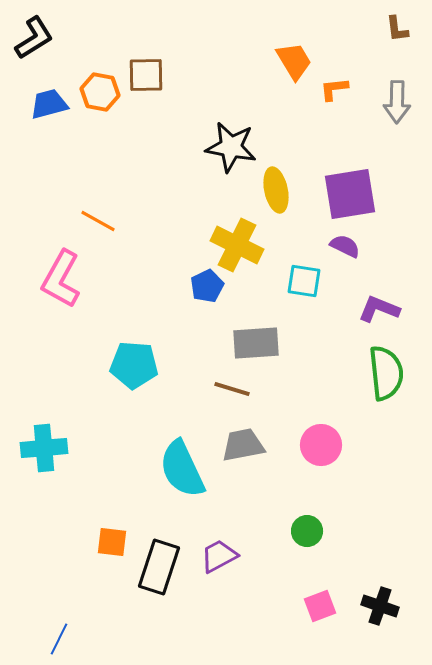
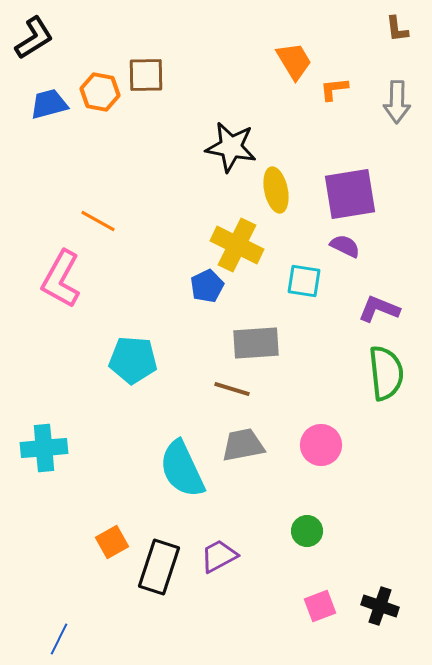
cyan pentagon: moved 1 px left, 5 px up
orange square: rotated 36 degrees counterclockwise
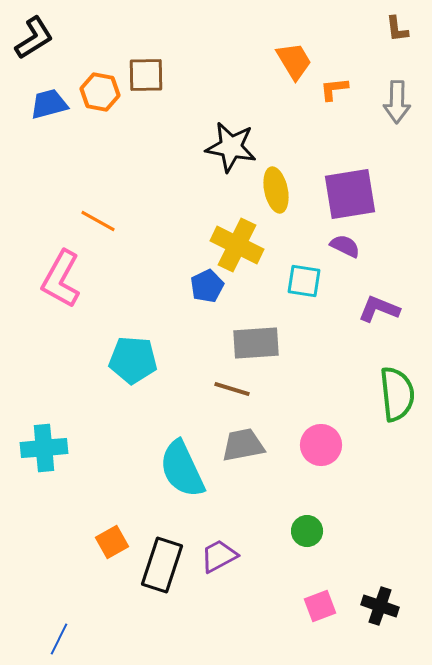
green semicircle: moved 11 px right, 21 px down
black rectangle: moved 3 px right, 2 px up
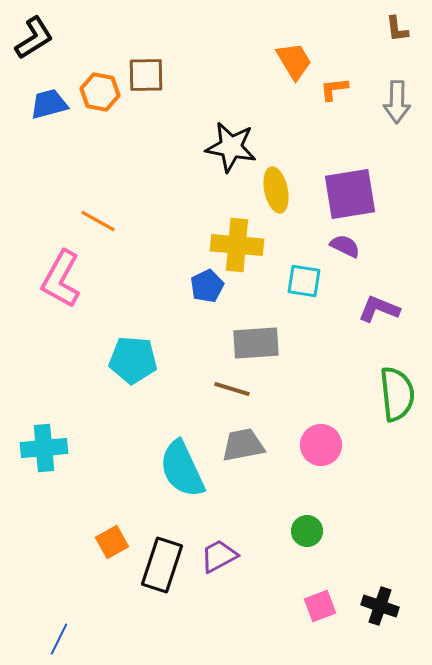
yellow cross: rotated 21 degrees counterclockwise
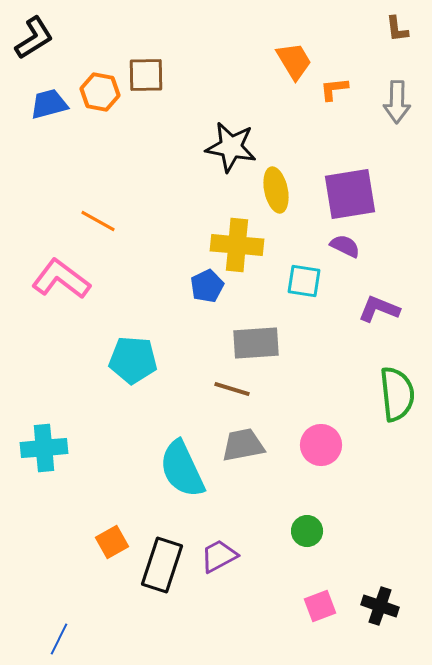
pink L-shape: rotated 98 degrees clockwise
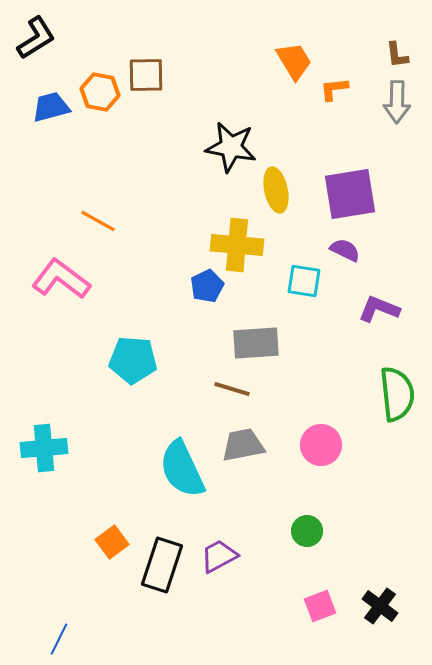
brown L-shape: moved 26 px down
black L-shape: moved 2 px right
blue trapezoid: moved 2 px right, 3 px down
purple semicircle: moved 4 px down
orange square: rotated 8 degrees counterclockwise
black cross: rotated 18 degrees clockwise
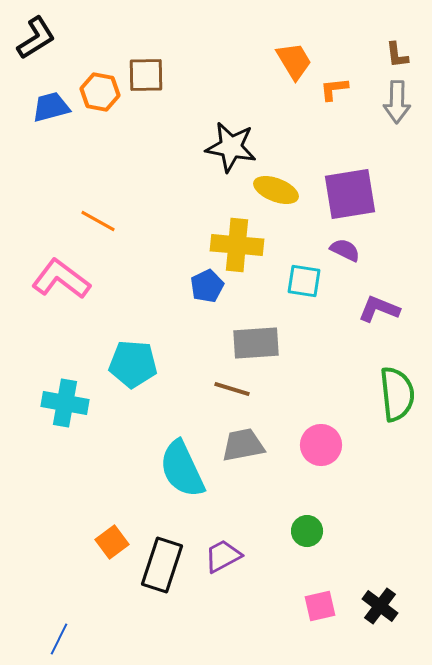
yellow ellipse: rotated 57 degrees counterclockwise
cyan pentagon: moved 4 px down
cyan cross: moved 21 px right, 45 px up; rotated 15 degrees clockwise
purple trapezoid: moved 4 px right
pink square: rotated 8 degrees clockwise
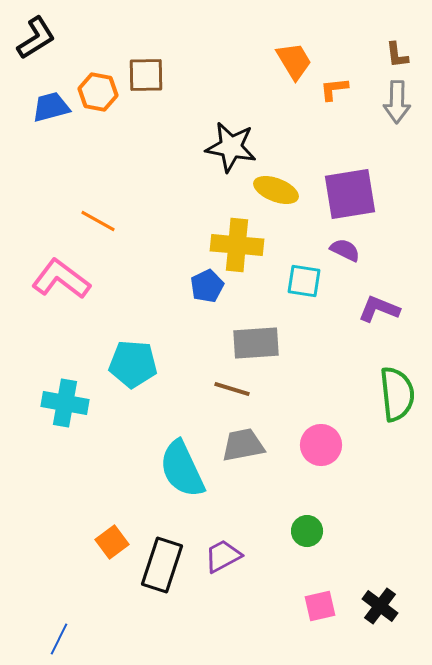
orange hexagon: moved 2 px left
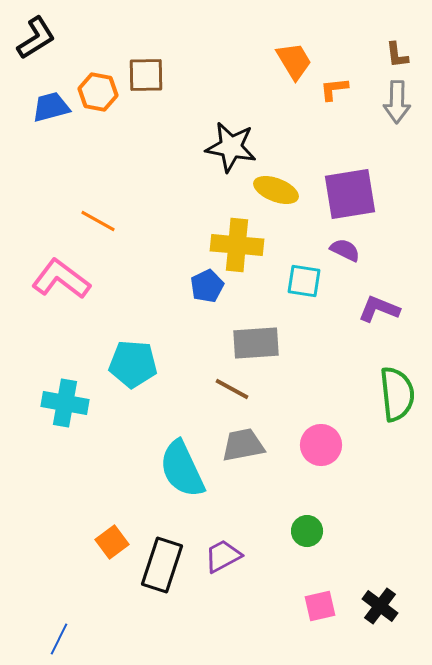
brown line: rotated 12 degrees clockwise
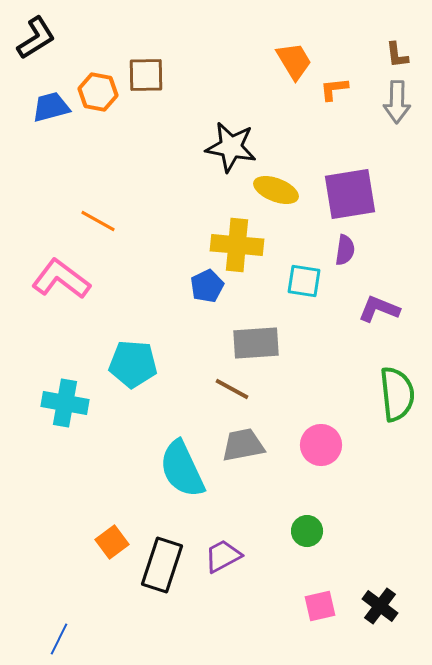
purple semicircle: rotated 72 degrees clockwise
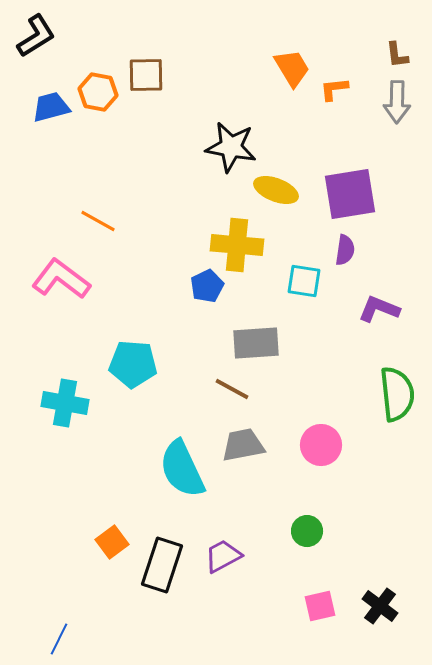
black L-shape: moved 2 px up
orange trapezoid: moved 2 px left, 7 px down
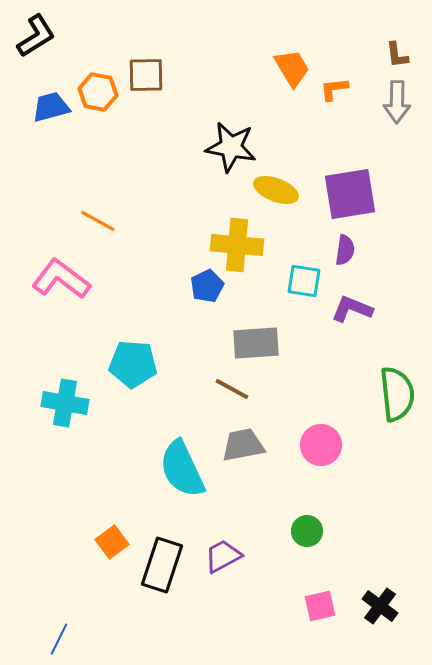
purple L-shape: moved 27 px left
